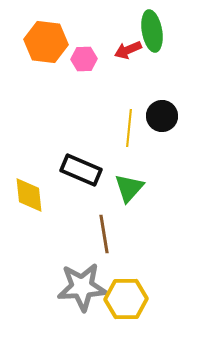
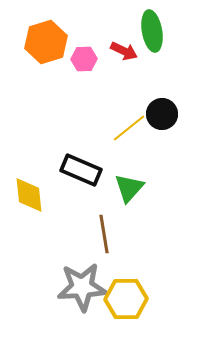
orange hexagon: rotated 24 degrees counterclockwise
red arrow: moved 4 px left, 1 px down; rotated 132 degrees counterclockwise
black circle: moved 2 px up
yellow line: rotated 45 degrees clockwise
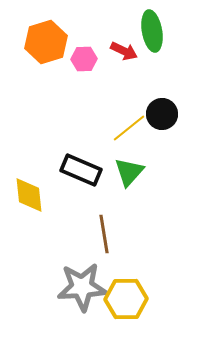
green triangle: moved 16 px up
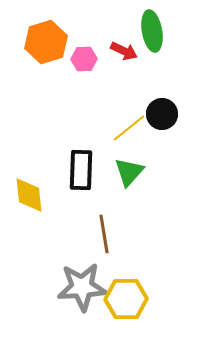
black rectangle: rotated 69 degrees clockwise
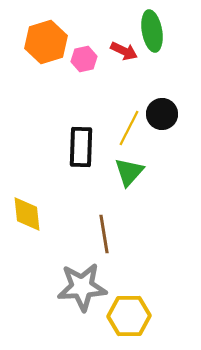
pink hexagon: rotated 10 degrees counterclockwise
yellow line: rotated 24 degrees counterclockwise
black rectangle: moved 23 px up
yellow diamond: moved 2 px left, 19 px down
yellow hexagon: moved 3 px right, 17 px down
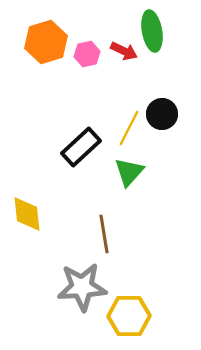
pink hexagon: moved 3 px right, 5 px up
black rectangle: rotated 45 degrees clockwise
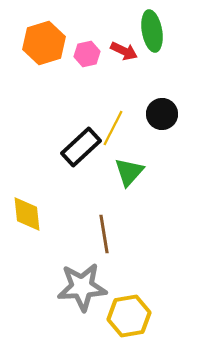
orange hexagon: moved 2 px left, 1 px down
yellow line: moved 16 px left
yellow hexagon: rotated 9 degrees counterclockwise
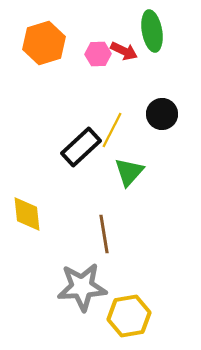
pink hexagon: moved 11 px right; rotated 10 degrees clockwise
yellow line: moved 1 px left, 2 px down
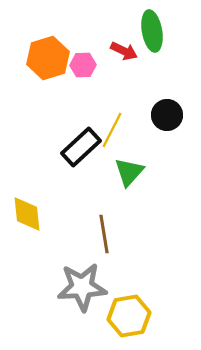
orange hexagon: moved 4 px right, 15 px down
pink hexagon: moved 15 px left, 11 px down
black circle: moved 5 px right, 1 px down
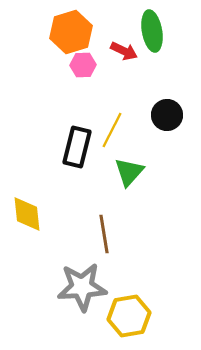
orange hexagon: moved 23 px right, 26 px up
black rectangle: moved 4 px left; rotated 33 degrees counterclockwise
